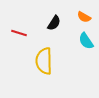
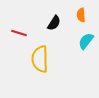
orange semicircle: moved 3 px left, 2 px up; rotated 56 degrees clockwise
cyan semicircle: rotated 72 degrees clockwise
yellow semicircle: moved 4 px left, 2 px up
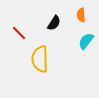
red line: rotated 28 degrees clockwise
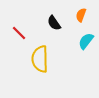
orange semicircle: rotated 24 degrees clockwise
black semicircle: rotated 112 degrees clockwise
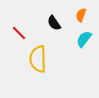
cyan semicircle: moved 2 px left, 2 px up
yellow semicircle: moved 2 px left
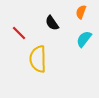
orange semicircle: moved 3 px up
black semicircle: moved 2 px left
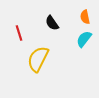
orange semicircle: moved 4 px right, 5 px down; rotated 32 degrees counterclockwise
red line: rotated 28 degrees clockwise
yellow semicircle: rotated 28 degrees clockwise
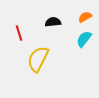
orange semicircle: rotated 72 degrees clockwise
black semicircle: moved 1 px right, 1 px up; rotated 119 degrees clockwise
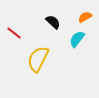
black semicircle: rotated 49 degrees clockwise
red line: moved 5 px left; rotated 35 degrees counterclockwise
cyan semicircle: moved 7 px left
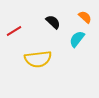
orange semicircle: rotated 72 degrees clockwise
red line: moved 2 px up; rotated 70 degrees counterclockwise
yellow semicircle: rotated 124 degrees counterclockwise
